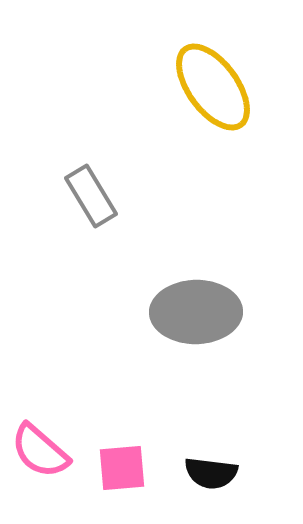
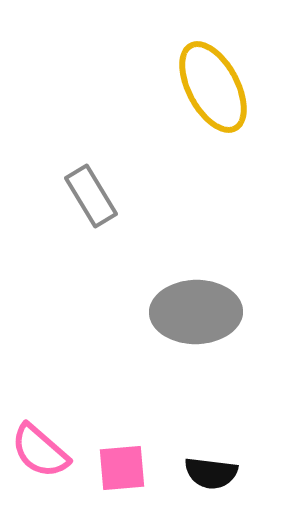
yellow ellipse: rotated 8 degrees clockwise
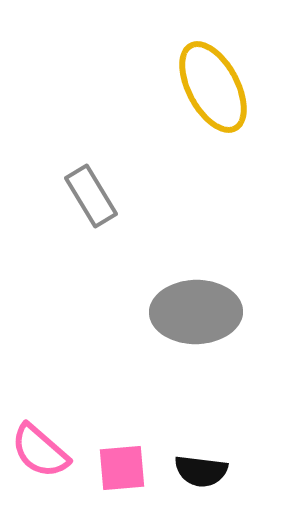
black semicircle: moved 10 px left, 2 px up
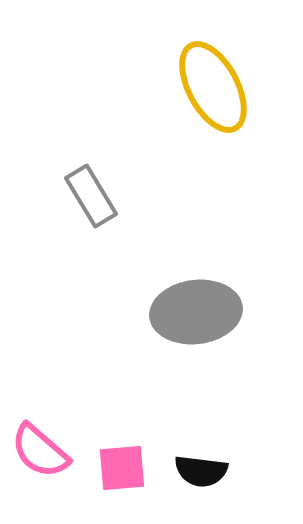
gray ellipse: rotated 6 degrees counterclockwise
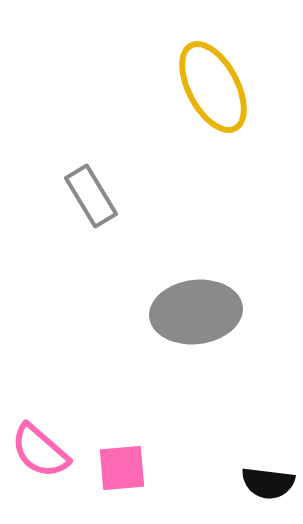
black semicircle: moved 67 px right, 12 px down
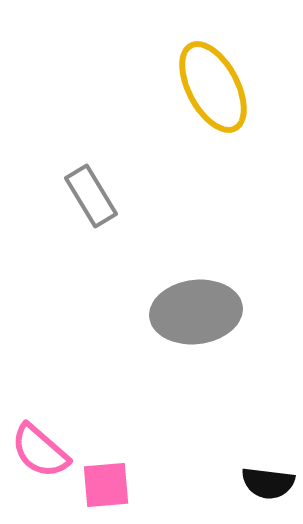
pink square: moved 16 px left, 17 px down
